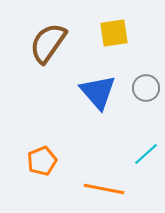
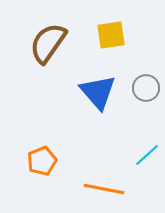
yellow square: moved 3 px left, 2 px down
cyan line: moved 1 px right, 1 px down
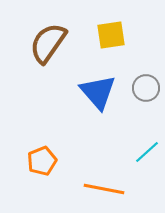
cyan line: moved 3 px up
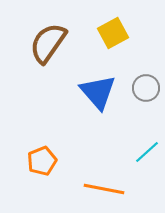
yellow square: moved 2 px right, 2 px up; rotated 20 degrees counterclockwise
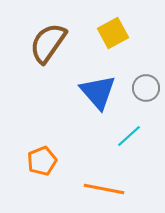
cyan line: moved 18 px left, 16 px up
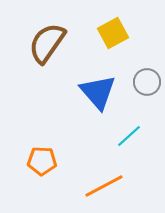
brown semicircle: moved 1 px left
gray circle: moved 1 px right, 6 px up
orange pentagon: rotated 24 degrees clockwise
orange line: moved 3 px up; rotated 39 degrees counterclockwise
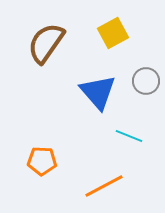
brown semicircle: moved 1 px left
gray circle: moved 1 px left, 1 px up
cyan line: rotated 64 degrees clockwise
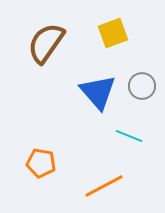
yellow square: rotated 8 degrees clockwise
gray circle: moved 4 px left, 5 px down
orange pentagon: moved 1 px left, 2 px down; rotated 8 degrees clockwise
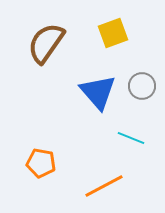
cyan line: moved 2 px right, 2 px down
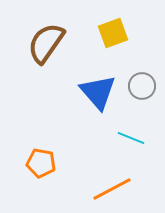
orange line: moved 8 px right, 3 px down
